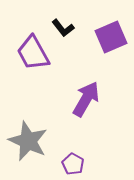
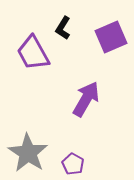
black L-shape: rotated 70 degrees clockwise
gray star: moved 12 px down; rotated 9 degrees clockwise
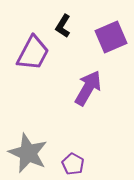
black L-shape: moved 2 px up
purple trapezoid: rotated 123 degrees counterclockwise
purple arrow: moved 2 px right, 11 px up
gray star: rotated 9 degrees counterclockwise
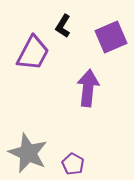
purple arrow: rotated 24 degrees counterclockwise
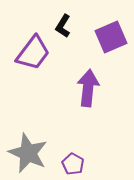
purple trapezoid: rotated 9 degrees clockwise
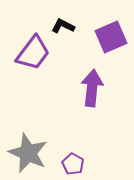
black L-shape: rotated 85 degrees clockwise
purple arrow: moved 4 px right
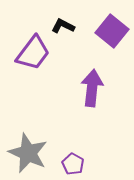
purple square: moved 1 px right, 6 px up; rotated 28 degrees counterclockwise
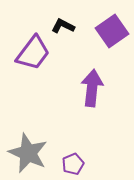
purple square: rotated 16 degrees clockwise
purple pentagon: rotated 20 degrees clockwise
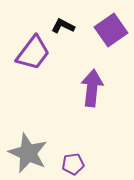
purple square: moved 1 px left, 1 px up
purple pentagon: rotated 15 degrees clockwise
